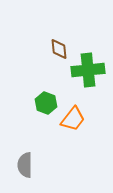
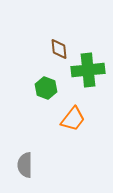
green hexagon: moved 15 px up
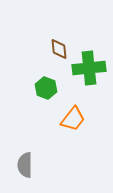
green cross: moved 1 px right, 2 px up
